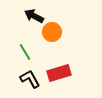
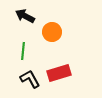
black arrow: moved 9 px left
green line: moved 2 px left, 1 px up; rotated 36 degrees clockwise
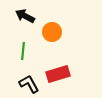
red rectangle: moved 1 px left, 1 px down
black L-shape: moved 1 px left, 5 px down
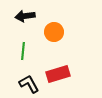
black arrow: rotated 36 degrees counterclockwise
orange circle: moved 2 px right
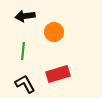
black L-shape: moved 4 px left
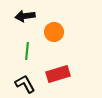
green line: moved 4 px right
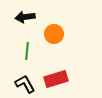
black arrow: moved 1 px down
orange circle: moved 2 px down
red rectangle: moved 2 px left, 5 px down
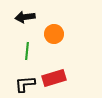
red rectangle: moved 2 px left, 1 px up
black L-shape: rotated 65 degrees counterclockwise
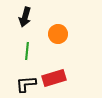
black arrow: rotated 66 degrees counterclockwise
orange circle: moved 4 px right
black L-shape: moved 1 px right
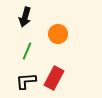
green line: rotated 18 degrees clockwise
red rectangle: rotated 45 degrees counterclockwise
black L-shape: moved 3 px up
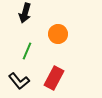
black arrow: moved 4 px up
black L-shape: moved 7 px left; rotated 125 degrees counterclockwise
